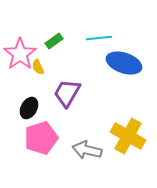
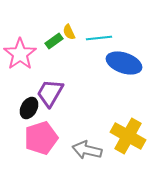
yellow semicircle: moved 31 px right, 35 px up
purple trapezoid: moved 17 px left
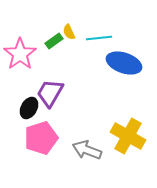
gray arrow: rotated 8 degrees clockwise
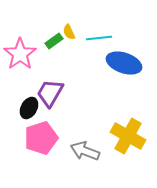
gray arrow: moved 2 px left, 1 px down
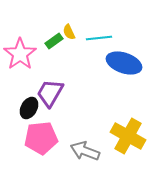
pink pentagon: rotated 12 degrees clockwise
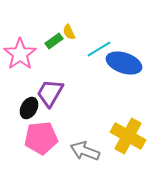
cyan line: moved 11 px down; rotated 25 degrees counterclockwise
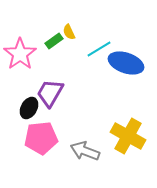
blue ellipse: moved 2 px right
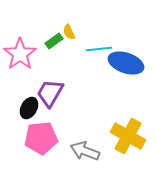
cyan line: rotated 25 degrees clockwise
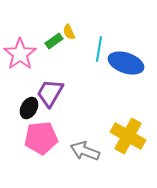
cyan line: rotated 75 degrees counterclockwise
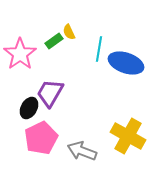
pink pentagon: rotated 20 degrees counterclockwise
gray arrow: moved 3 px left
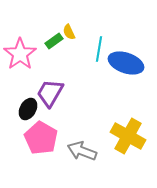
black ellipse: moved 1 px left, 1 px down
pink pentagon: rotated 16 degrees counterclockwise
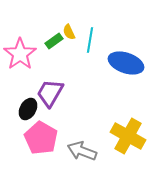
cyan line: moved 9 px left, 9 px up
